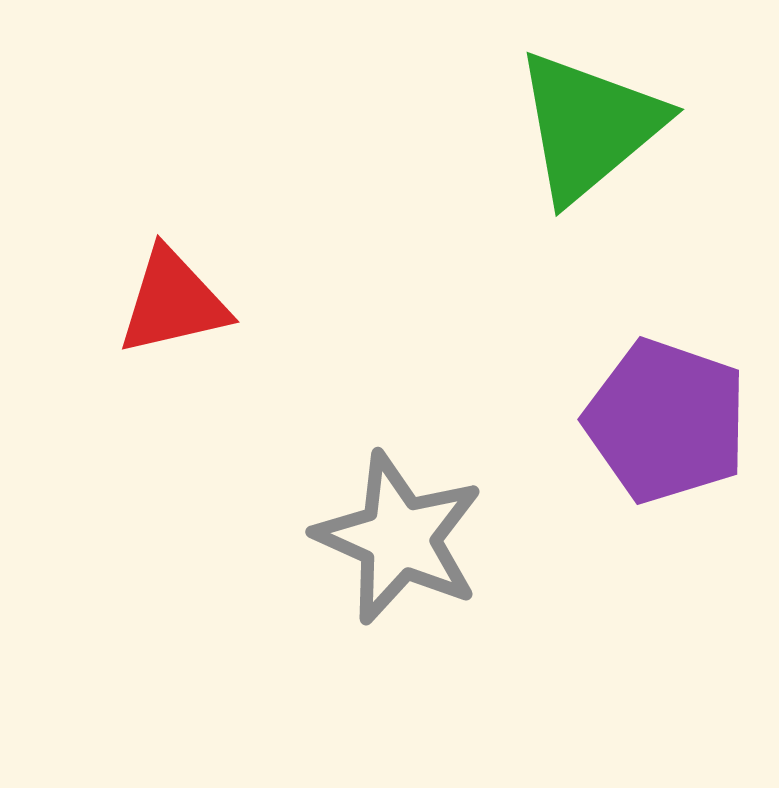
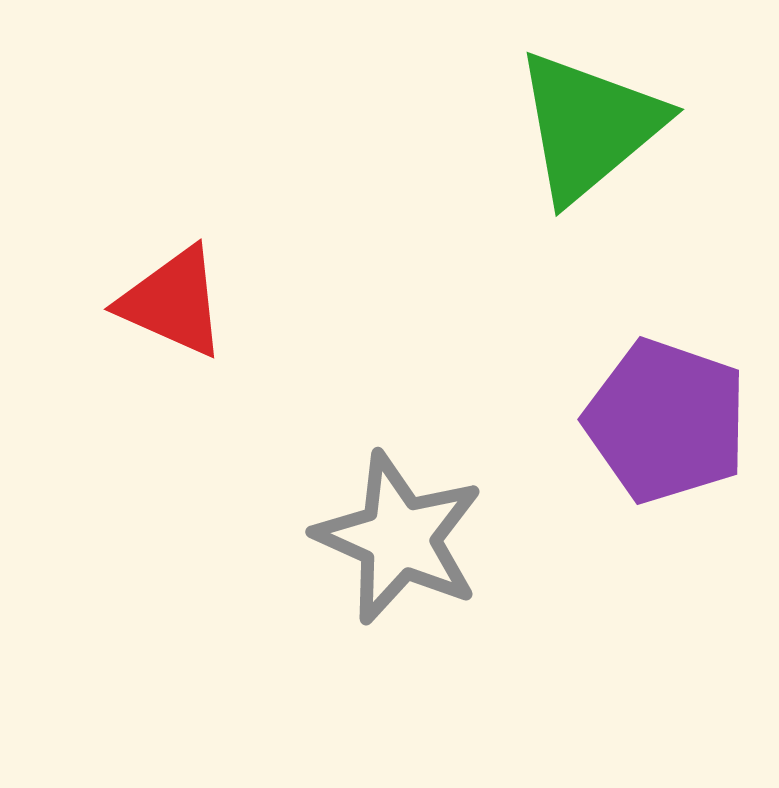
red triangle: rotated 37 degrees clockwise
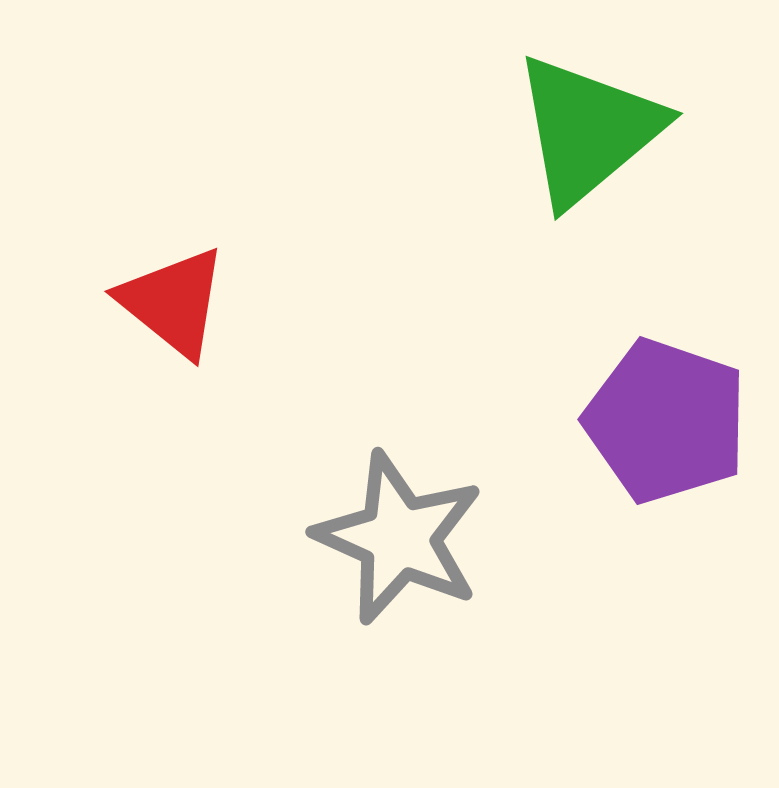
green triangle: moved 1 px left, 4 px down
red triangle: rotated 15 degrees clockwise
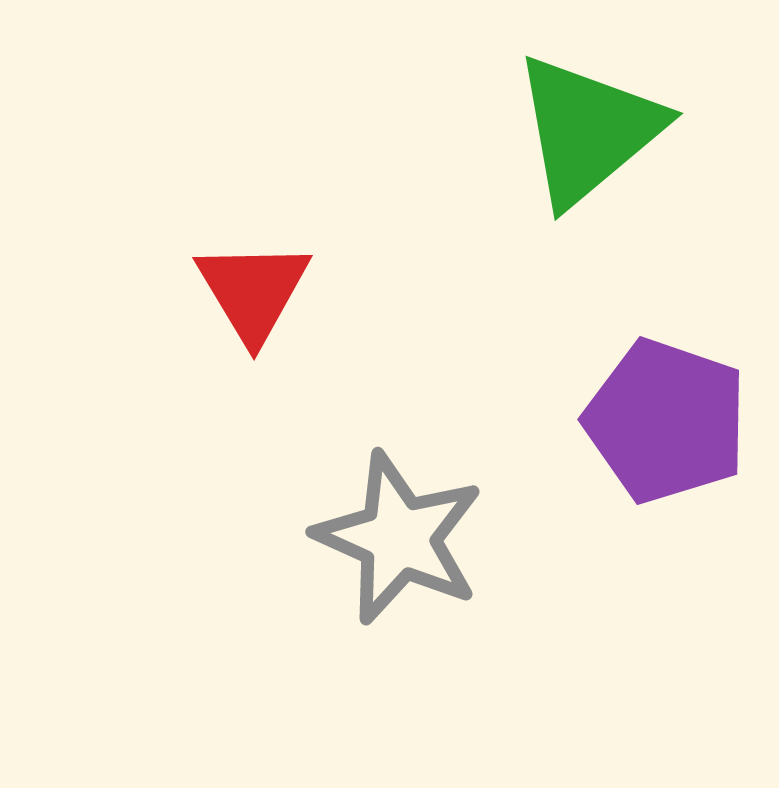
red triangle: moved 80 px right, 11 px up; rotated 20 degrees clockwise
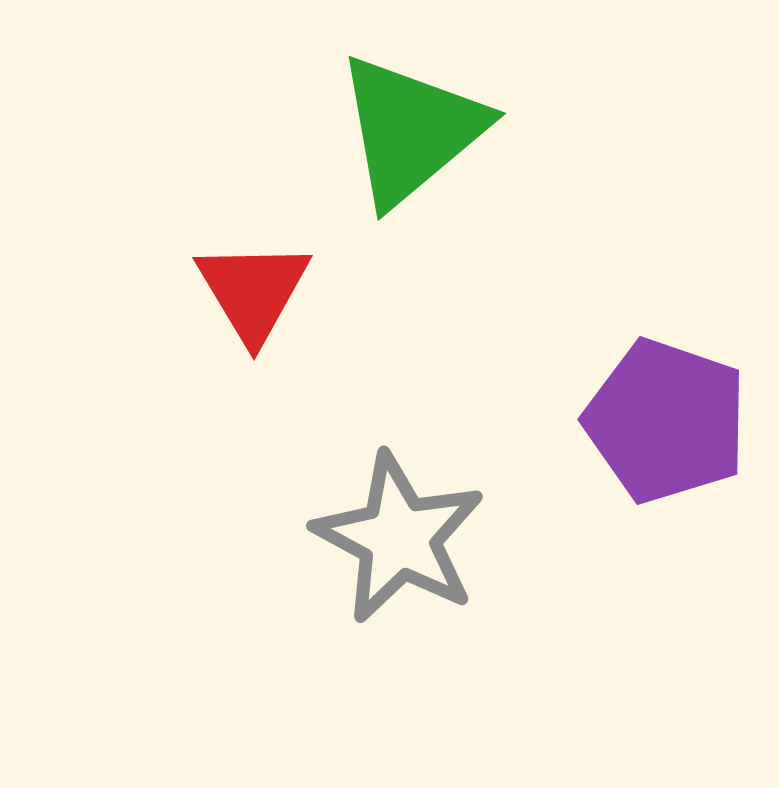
green triangle: moved 177 px left
gray star: rotated 4 degrees clockwise
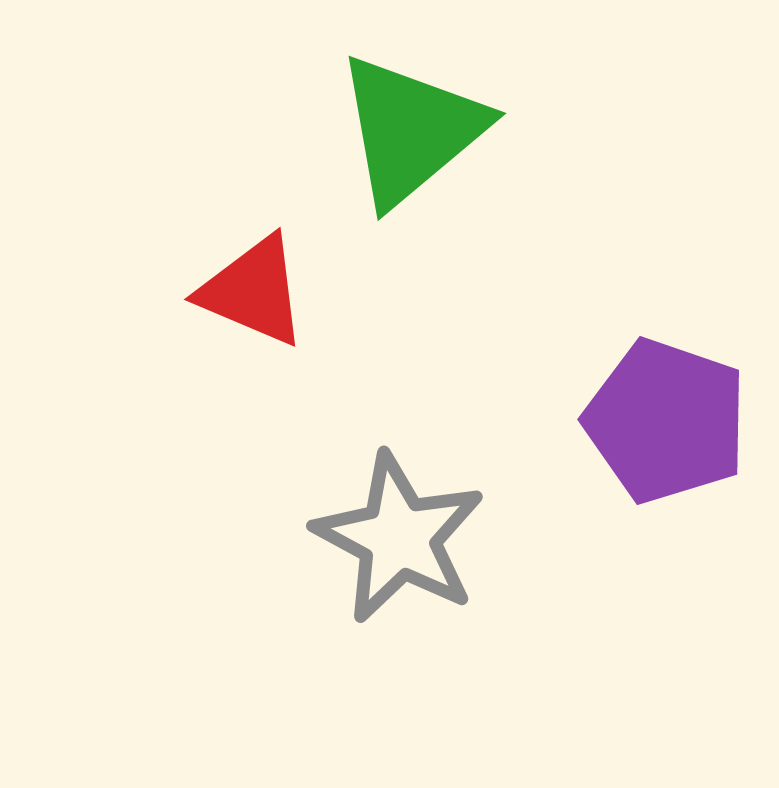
red triangle: rotated 36 degrees counterclockwise
